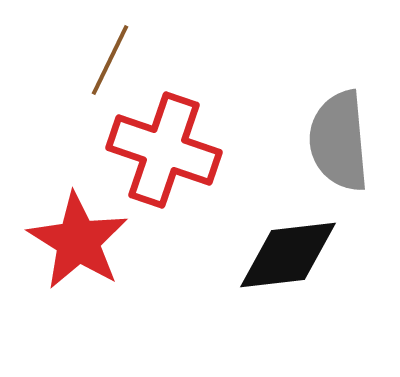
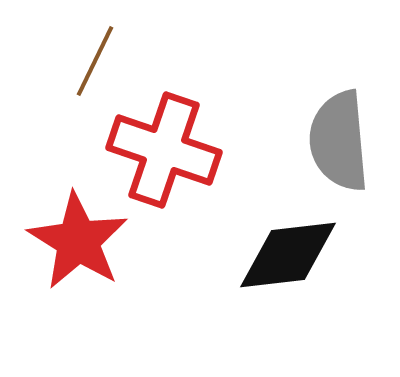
brown line: moved 15 px left, 1 px down
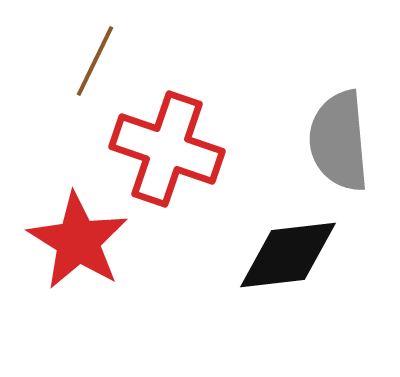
red cross: moved 3 px right, 1 px up
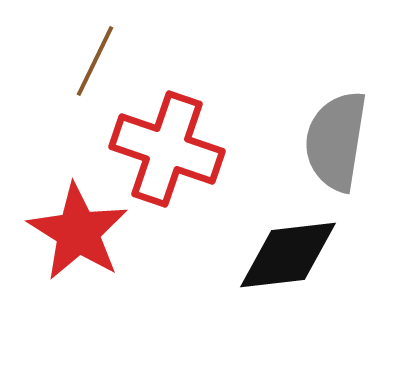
gray semicircle: moved 3 px left; rotated 14 degrees clockwise
red star: moved 9 px up
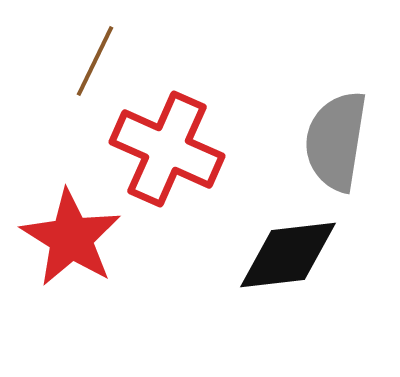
red cross: rotated 5 degrees clockwise
red star: moved 7 px left, 6 px down
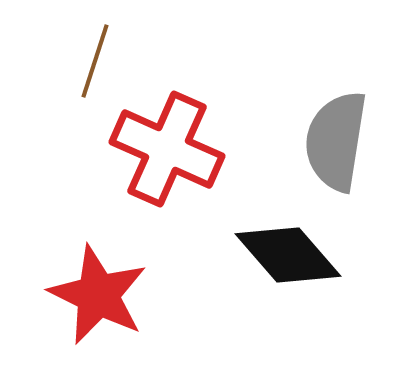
brown line: rotated 8 degrees counterclockwise
red star: moved 27 px right, 57 px down; rotated 6 degrees counterclockwise
black diamond: rotated 56 degrees clockwise
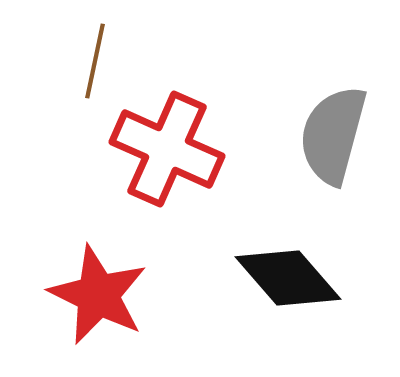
brown line: rotated 6 degrees counterclockwise
gray semicircle: moved 3 px left, 6 px up; rotated 6 degrees clockwise
black diamond: moved 23 px down
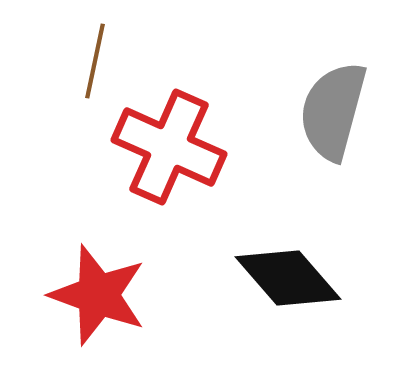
gray semicircle: moved 24 px up
red cross: moved 2 px right, 2 px up
red star: rotated 6 degrees counterclockwise
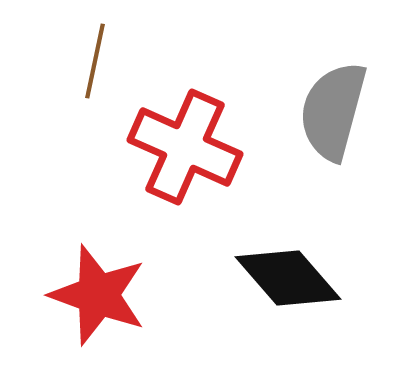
red cross: moved 16 px right
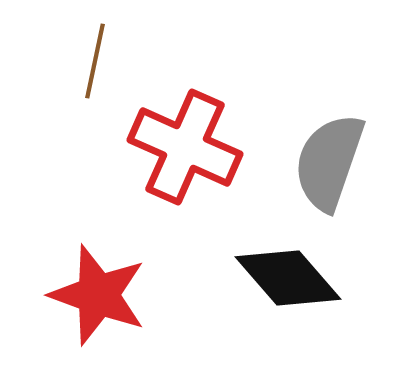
gray semicircle: moved 4 px left, 51 px down; rotated 4 degrees clockwise
